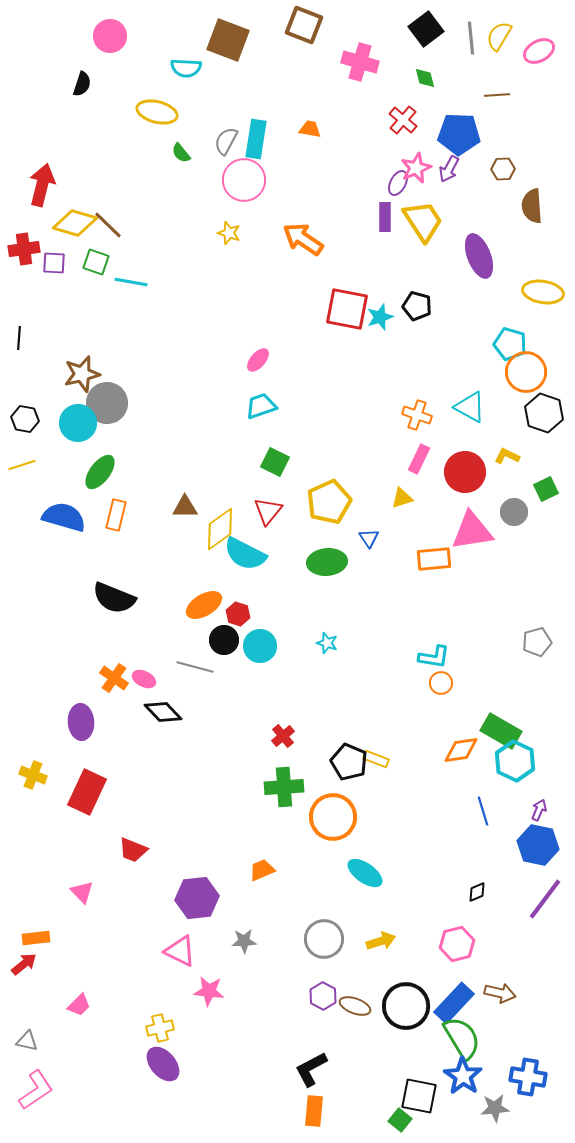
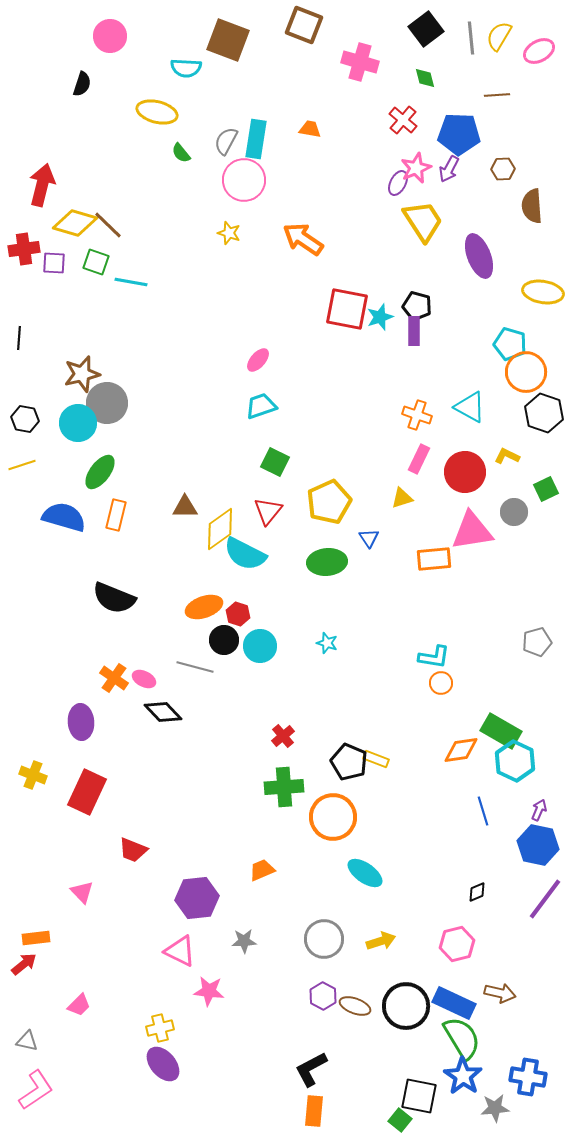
purple rectangle at (385, 217): moved 29 px right, 114 px down
orange ellipse at (204, 605): moved 2 px down; rotated 12 degrees clockwise
blue rectangle at (454, 1003): rotated 72 degrees clockwise
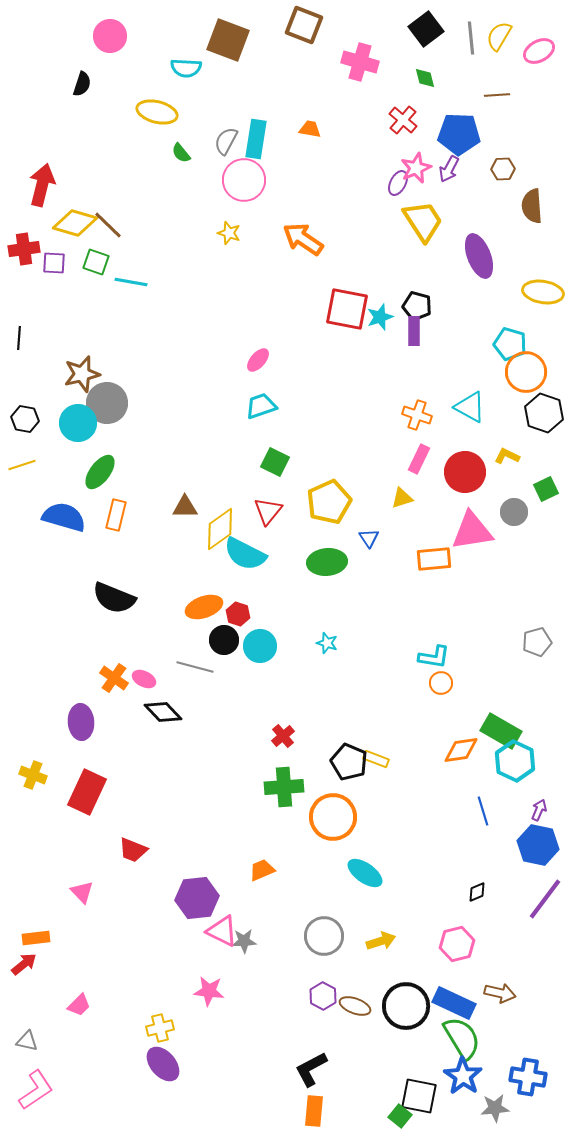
gray circle at (324, 939): moved 3 px up
pink triangle at (180, 951): moved 42 px right, 20 px up
green square at (400, 1120): moved 4 px up
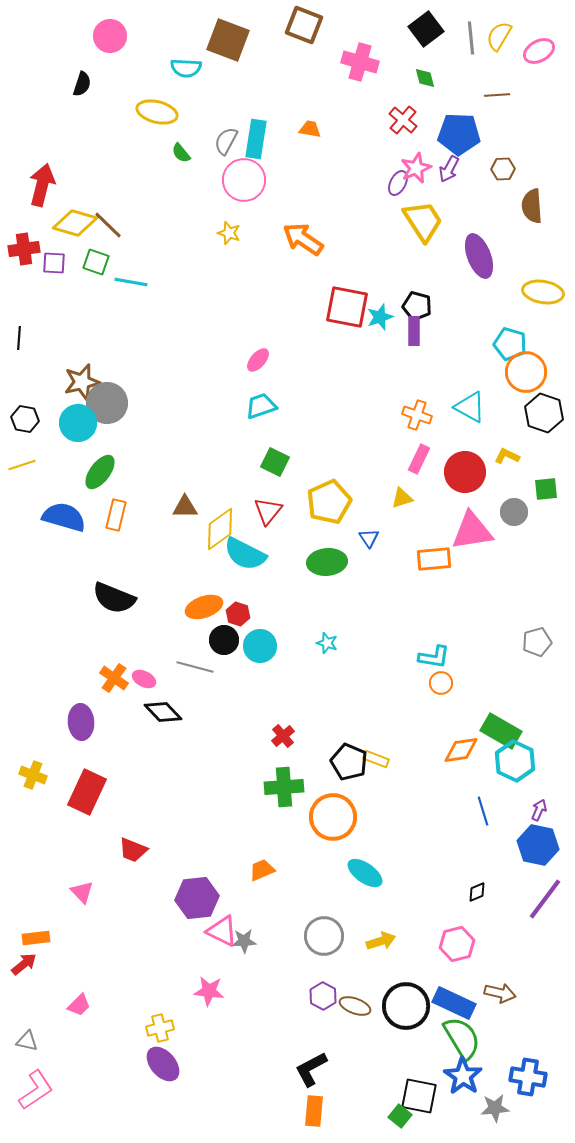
red square at (347, 309): moved 2 px up
brown star at (82, 374): moved 8 px down
green square at (546, 489): rotated 20 degrees clockwise
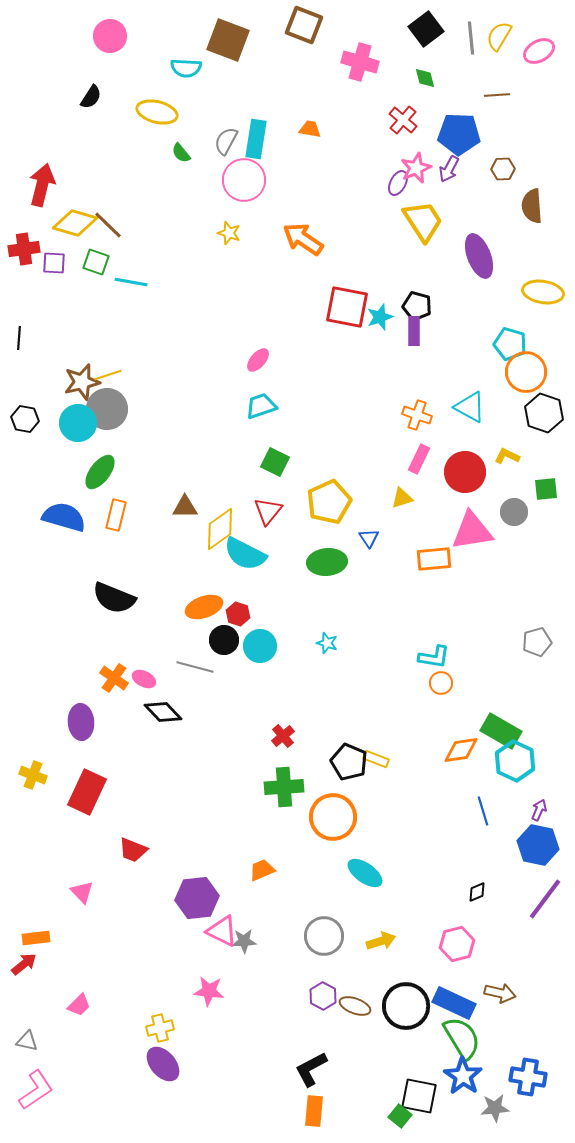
black semicircle at (82, 84): moved 9 px right, 13 px down; rotated 15 degrees clockwise
gray circle at (107, 403): moved 6 px down
yellow line at (22, 465): moved 86 px right, 90 px up
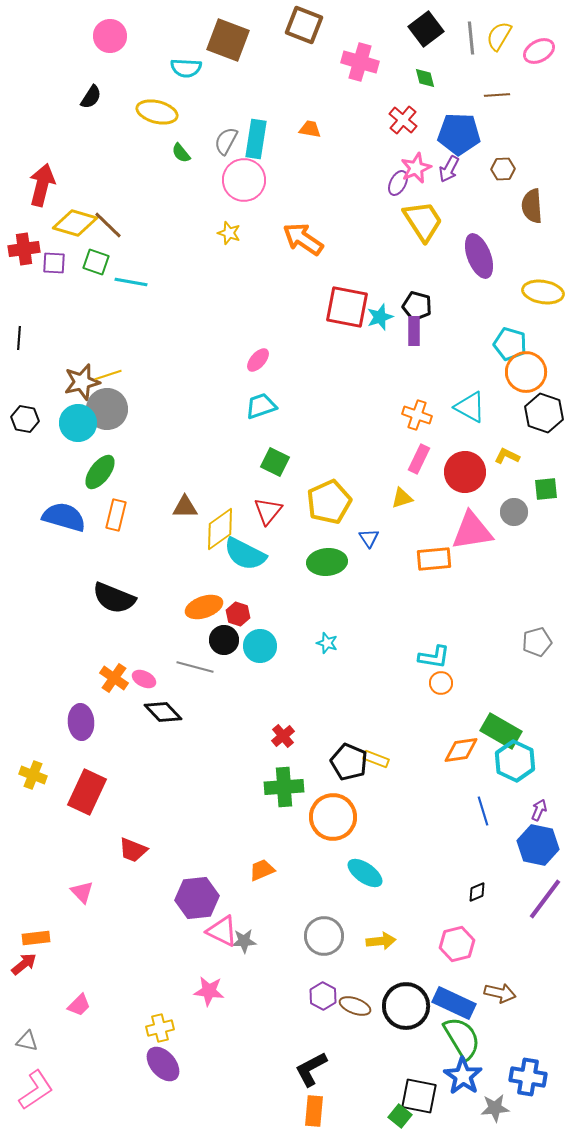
yellow arrow at (381, 941): rotated 12 degrees clockwise
